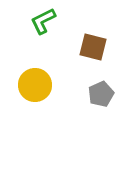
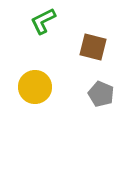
yellow circle: moved 2 px down
gray pentagon: rotated 25 degrees counterclockwise
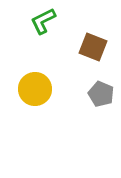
brown square: rotated 8 degrees clockwise
yellow circle: moved 2 px down
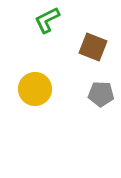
green L-shape: moved 4 px right, 1 px up
gray pentagon: rotated 20 degrees counterclockwise
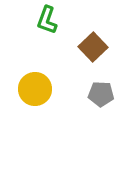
green L-shape: rotated 44 degrees counterclockwise
brown square: rotated 24 degrees clockwise
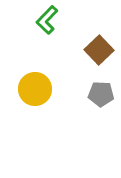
green L-shape: rotated 24 degrees clockwise
brown square: moved 6 px right, 3 px down
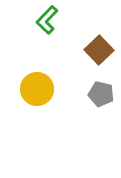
yellow circle: moved 2 px right
gray pentagon: rotated 10 degrees clockwise
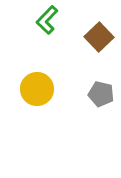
brown square: moved 13 px up
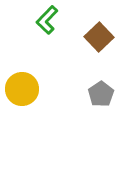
yellow circle: moved 15 px left
gray pentagon: rotated 25 degrees clockwise
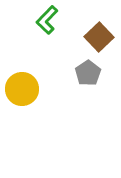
gray pentagon: moved 13 px left, 21 px up
